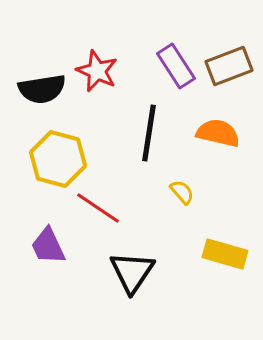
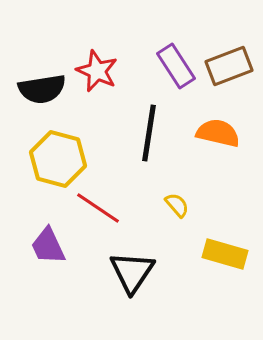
yellow semicircle: moved 5 px left, 13 px down
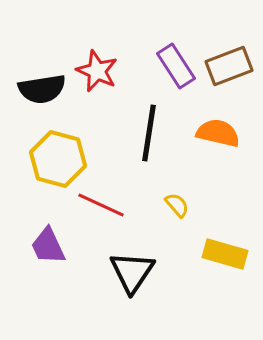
red line: moved 3 px right, 3 px up; rotated 9 degrees counterclockwise
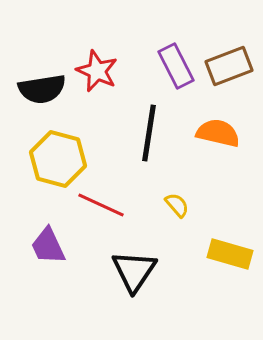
purple rectangle: rotated 6 degrees clockwise
yellow rectangle: moved 5 px right
black triangle: moved 2 px right, 1 px up
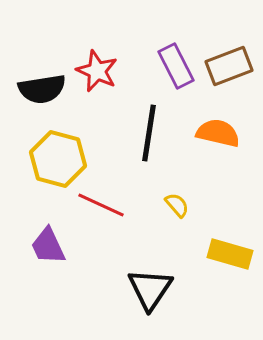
black triangle: moved 16 px right, 18 px down
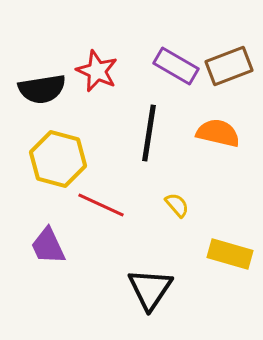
purple rectangle: rotated 33 degrees counterclockwise
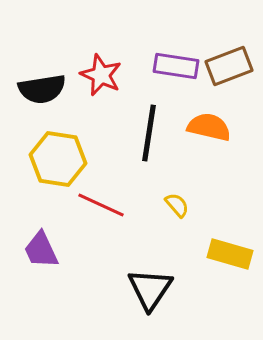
purple rectangle: rotated 21 degrees counterclockwise
red star: moved 4 px right, 4 px down
orange semicircle: moved 9 px left, 6 px up
yellow hexagon: rotated 6 degrees counterclockwise
purple trapezoid: moved 7 px left, 4 px down
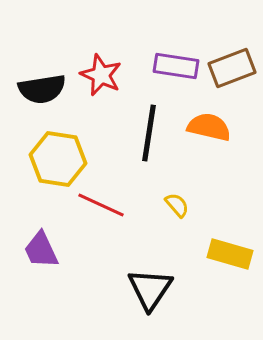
brown rectangle: moved 3 px right, 2 px down
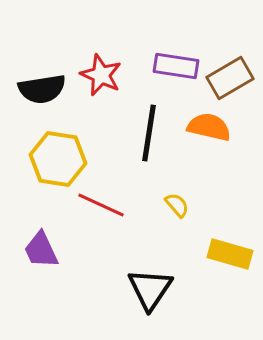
brown rectangle: moved 2 px left, 10 px down; rotated 9 degrees counterclockwise
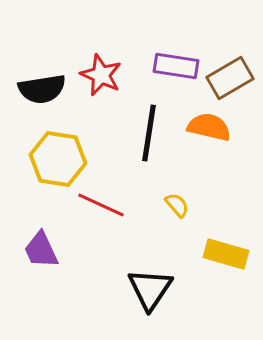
yellow rectangle: moved 4 px left
